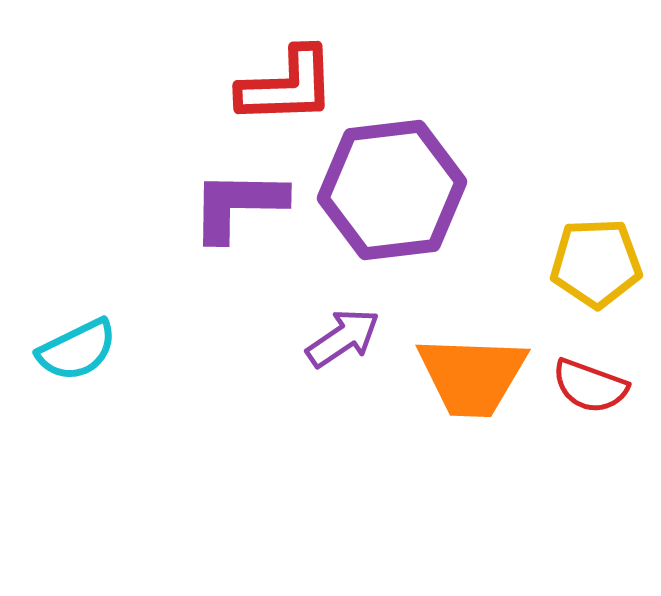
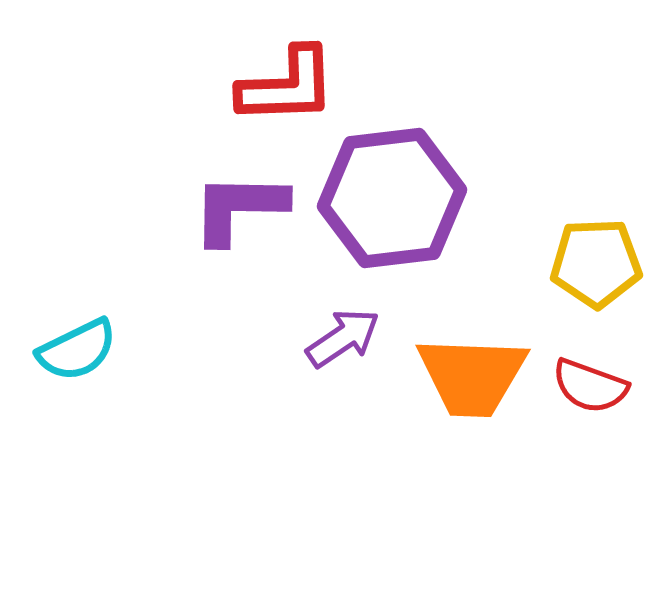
purple hexagon: moved 8 px down
purple L-shape: moved 1 px right, 3 px down
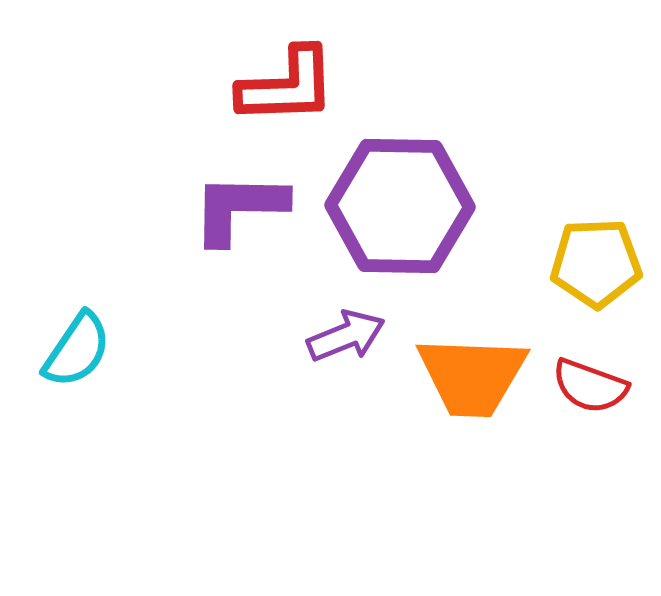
purple hexagon: moved 8 px right, 8 px down; rotated 8 degrees clockwise
purple arrow: moved 3 px right, 2 px up; rotated 12 degrees clockwise
cyan semicircle: rotated 30 degrees counterclockwise
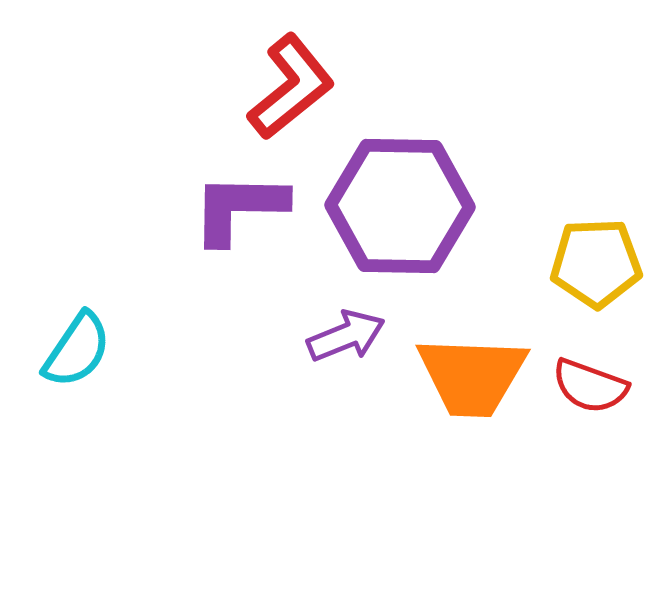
red L-shape: moved 4 px right, 1 px down; rotated 37 degrees counterclockwise
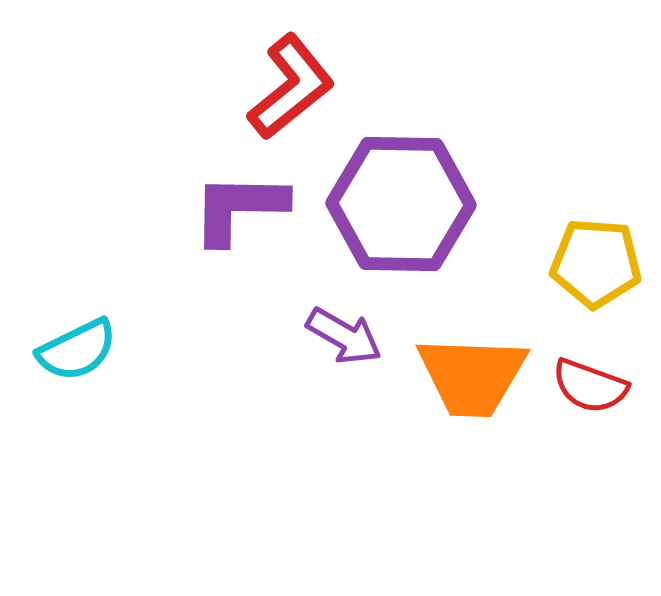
purple hexagon: moved 1 px right, 2 px up
yellow pentagon: rotated 6 degrees clockwise
purple arrow: moved 2 px left; rotated 52 degrees clockwise
cyan semicircle: rotated 30 degrees clockwise
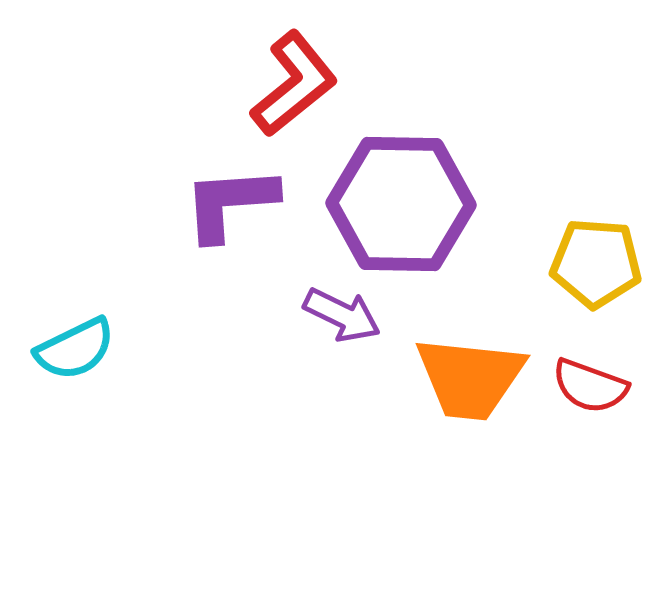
red L-shape: moved 3 px right, 3 px up
purple L-shape: moved 9 px left, 5 px up; rotated 5 degrees counterclockwise
purple arrow: moved 2 px left, 21 px up; rotated 4 degrees counterclockwise
cyan semicircle: moved 2 px left, 1 px up
orange trapezoid: moved 2 px left, 2 px down; rotated 4 degrees clockwise
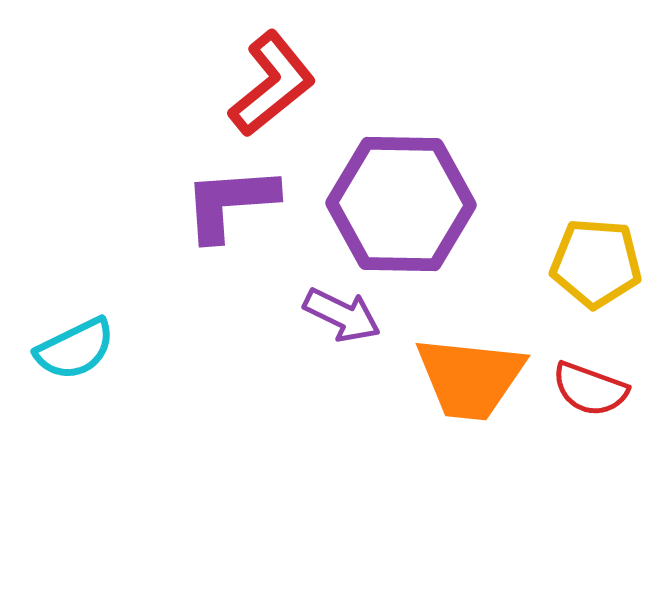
red L-shape: moved 22 px left
red semicircle: moved 3 px down
